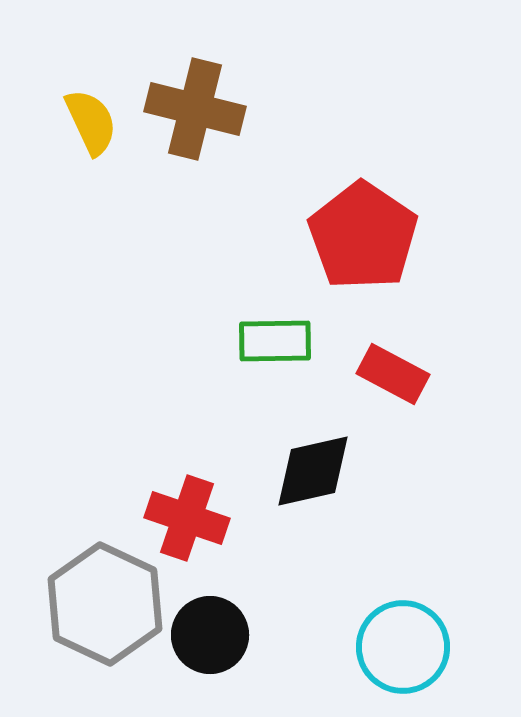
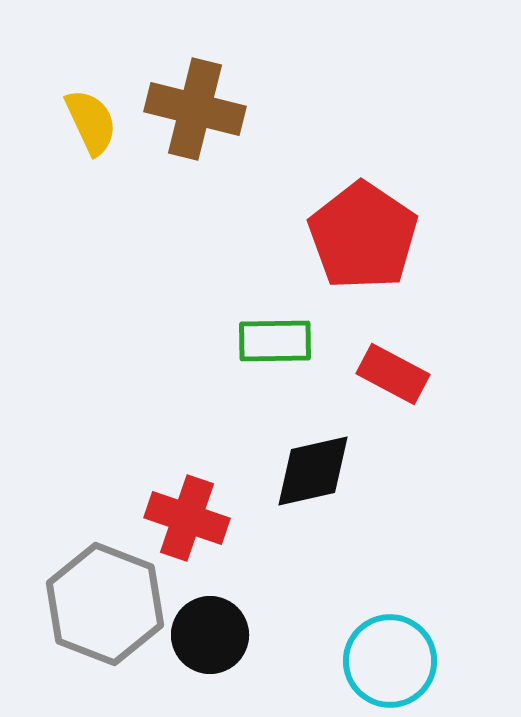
gray hexagon: rotated 4 degrees counterclockwise
cyan circle: moved 13 px left, 14 px down
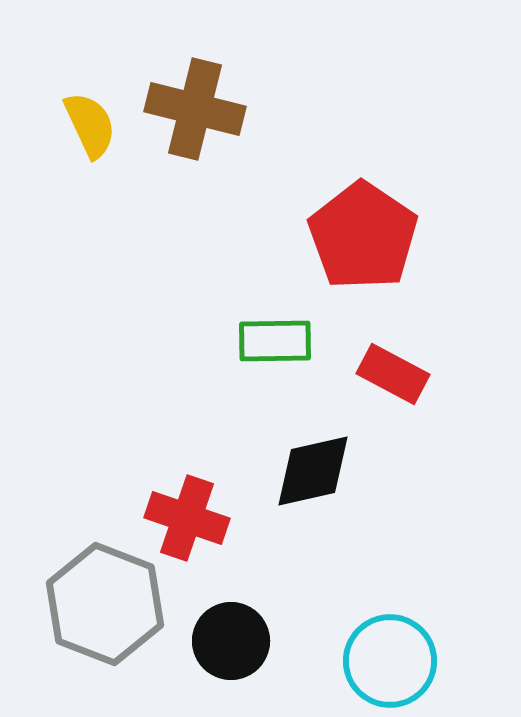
yellow semicircle: moved 1 px left, 3 px down
black circle: moved 21 px right, 6 px down
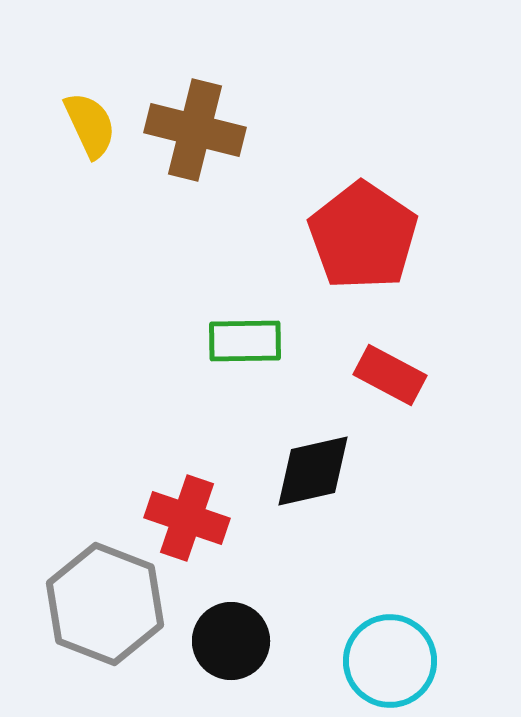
brown cross: moved 21 px down
green rectangle: moved 30 px left
red rectangle: moved 3 px left, 1 px down
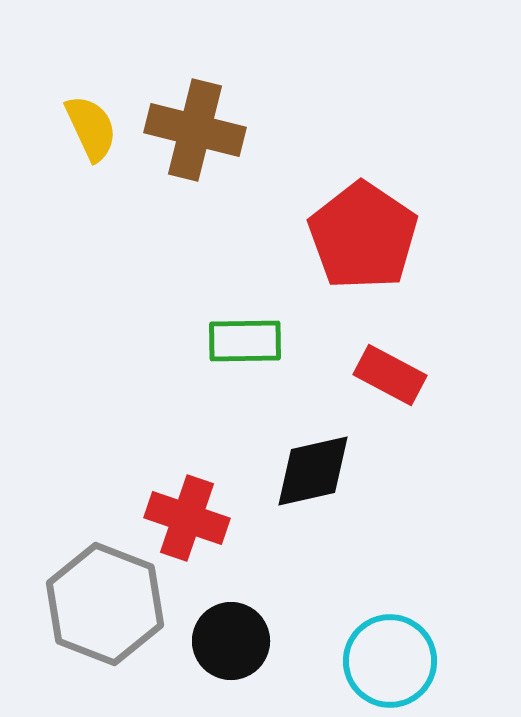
yellow semicircle: moved 1 px right, 3 px down
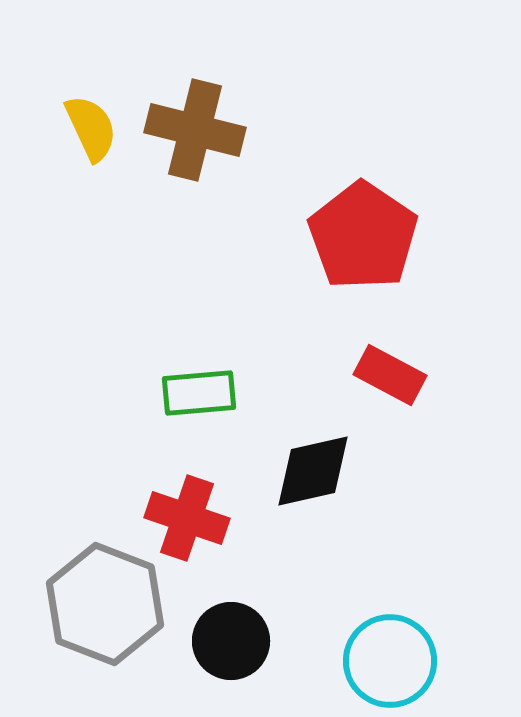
green rectangle: moved 46 px left, 52 px down; rotated 4 degrees counterclockwise
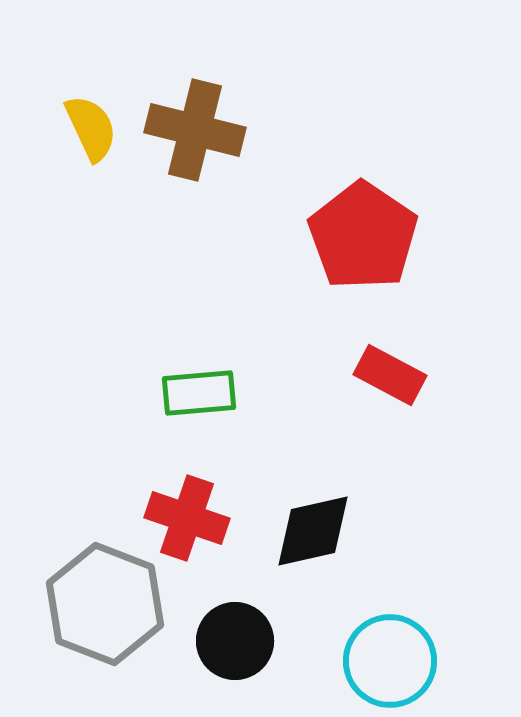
black diamond: moved 60 px down
black circle: moved 4 px right
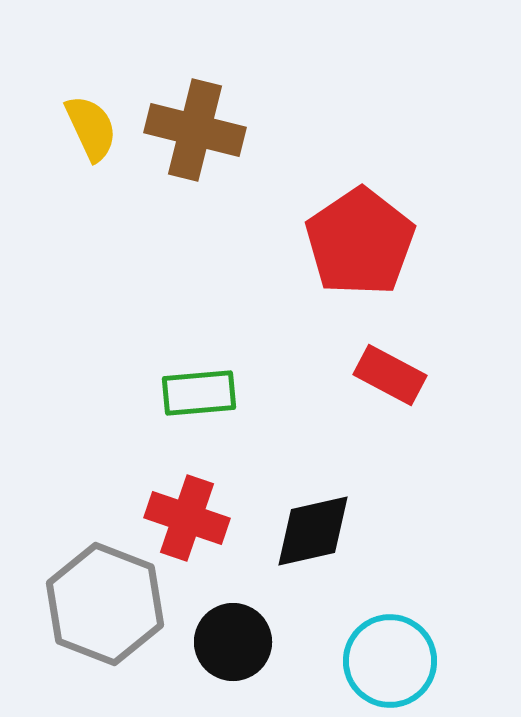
red pentagon: moved 3 px left, 6 px down; rotated 4 degrees clockwise
black circle: moved 2 px left, 1 px down
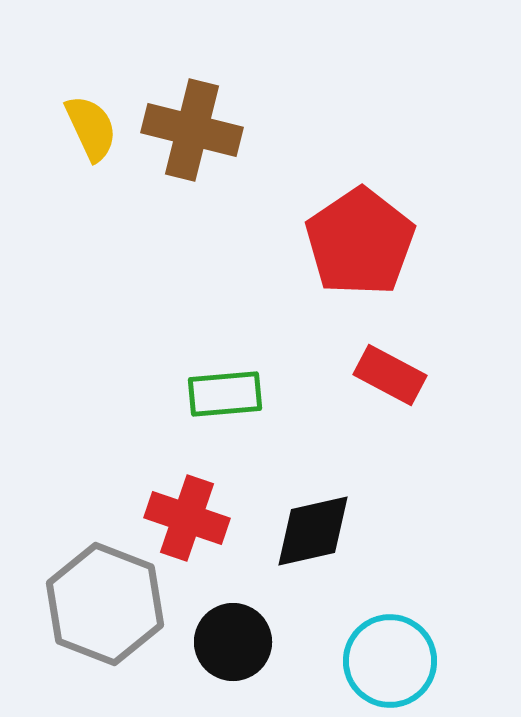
brown cross: moved 3 px left
green rectangle: moved 26 px right, 1 px down
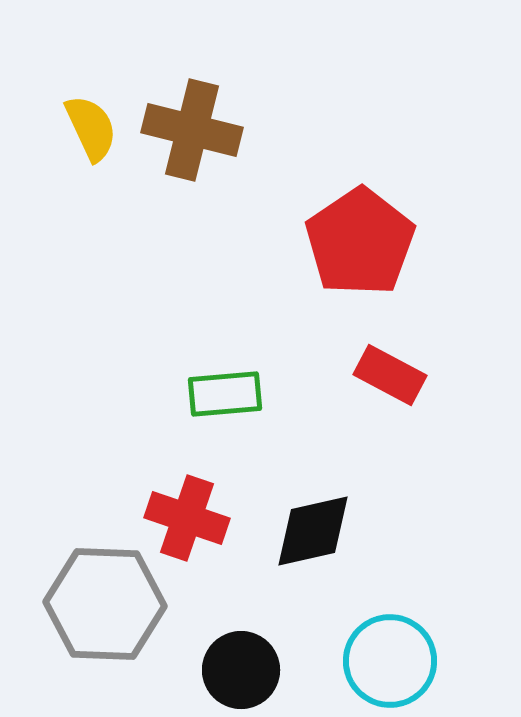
gray hexagon: rotated 19 degrees counterclockwise
black circle: moved 8 px right, 28 px down
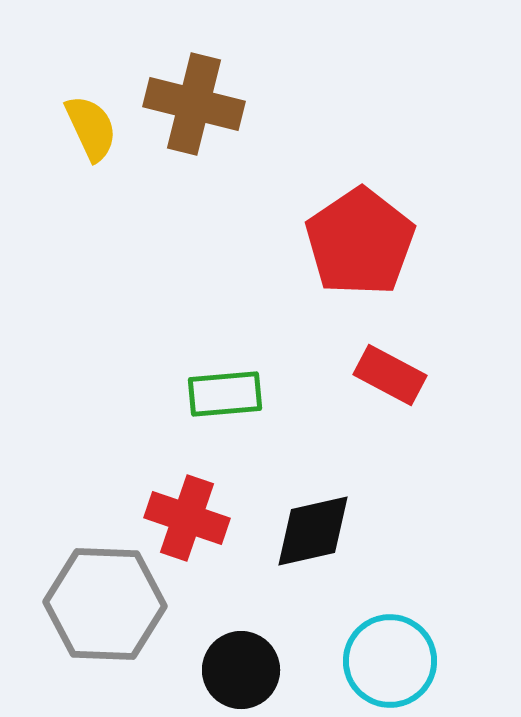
brown cross: moved 2 px right, 26 px up
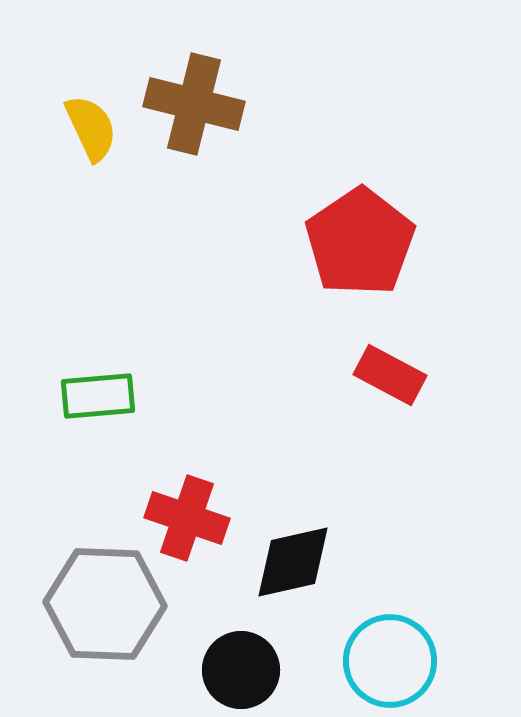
green rectangle: moved 127 px left, 2 px down
black diamond: moved 20 px left, 31 px down
